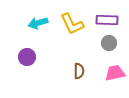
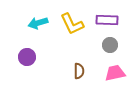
gray circle: moved 1 px right, 2 px down
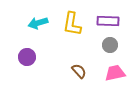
purple rectangle: moved 1 px right, 1 px down
yellow L-shape: rotated 35 degrees clockwise
brown semicircle: rotated 42 degrees counterclockwise
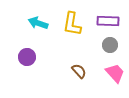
cyan arrow: rotated 36 degrees clockwise
pink trapezoid: rotated 60 degrees clockwise
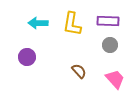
cyan arrow: rotated 18 degrees counterclockwise
pink trapezoid: moved 6 px down
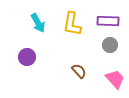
cyan arrow: rotated 120 degrees counterclockwise
